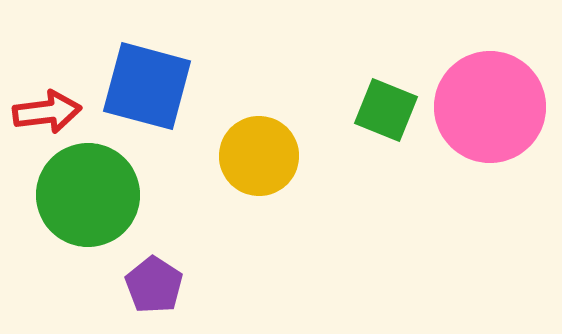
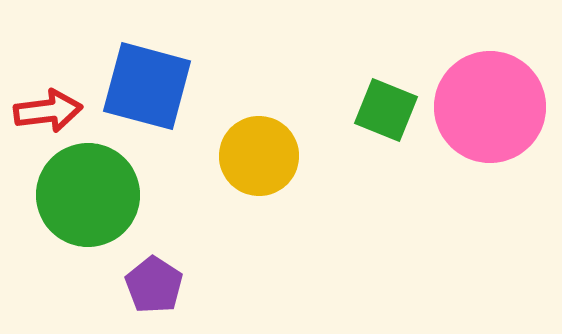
red arrow: moved 1 px right, 1 px up
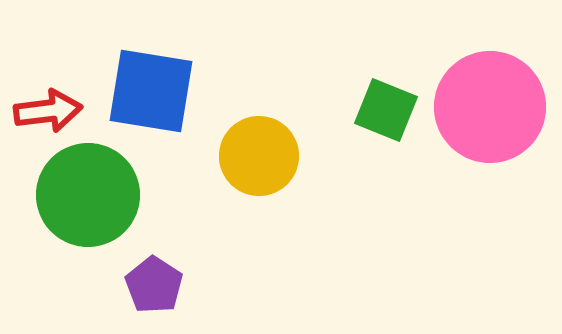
blue square: moved 4 px right, 5 px down; rotated 6 degrees counterclockwise
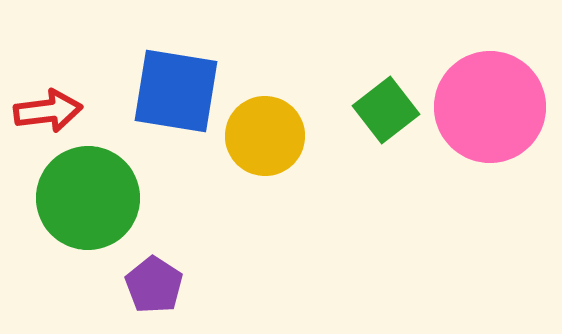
blue square: moved 25 px right
green square: rotated 30 degrees clockwise
yellow circle: moved 6 px right, 20 px up
green circle: moved 3 px down
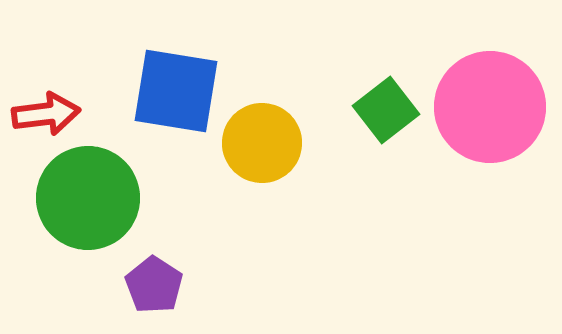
red arrow: moved 2 px left, 3 px down
yellow circle: moved 3 px left, 7 px down
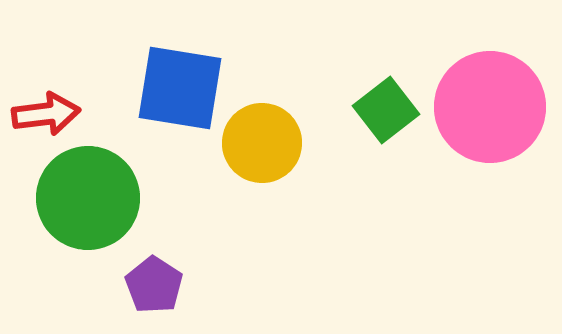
blue square: moved 4 px right, 3 px up
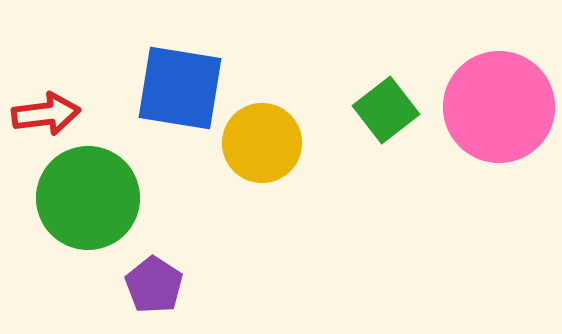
pink circle: moved 9 px right
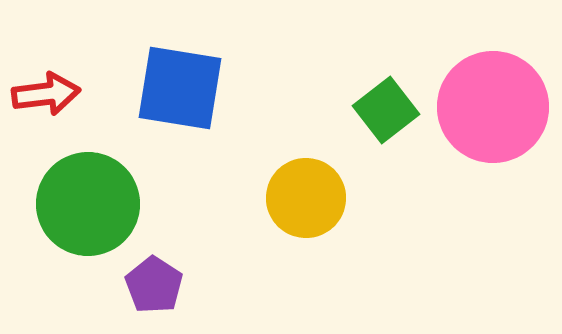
pink circle: moved 6 px left
red arrow: moved 20 px up
yellow circle: moved 44 px right, 55 px down
green circle: moved 6 px down
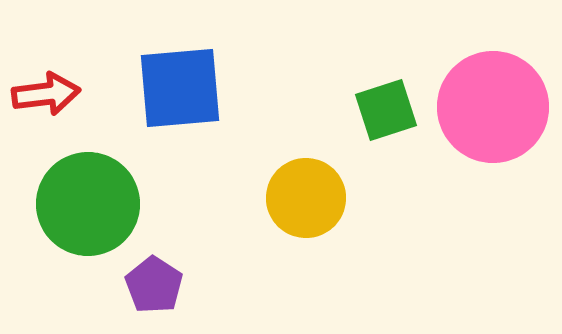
blue square: rotated 14 degrees counterclockwise
green square: rotated 20 degrees clockwise
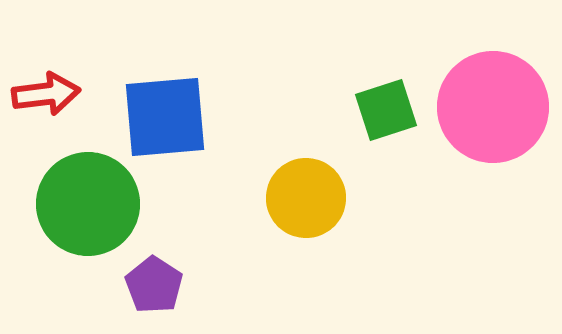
blue square: moved 15 px left, 29 px down
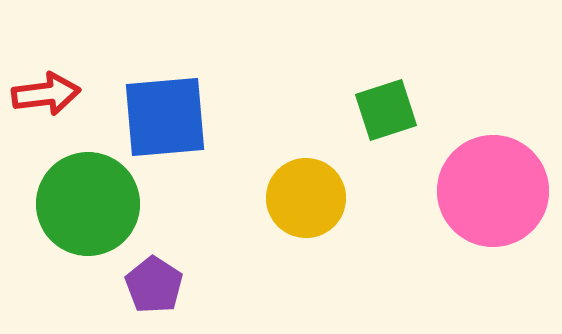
pink circle: moved 84 px down
